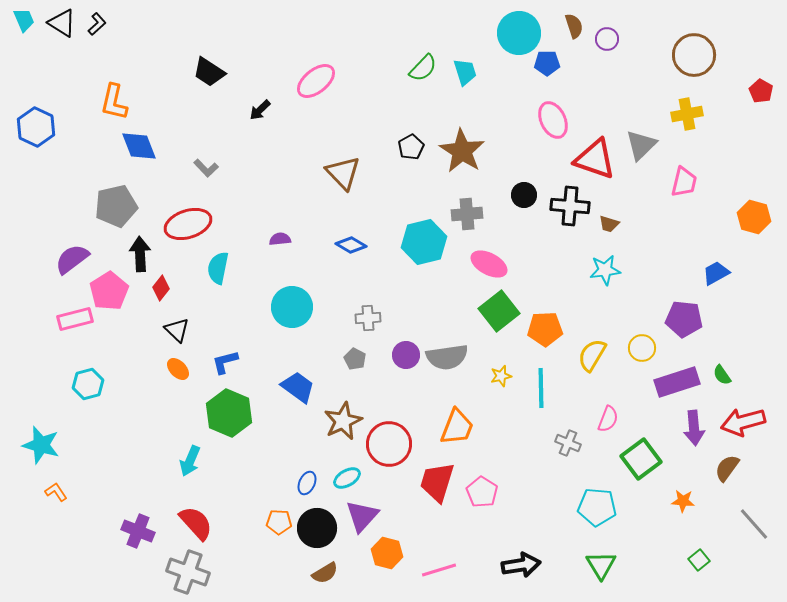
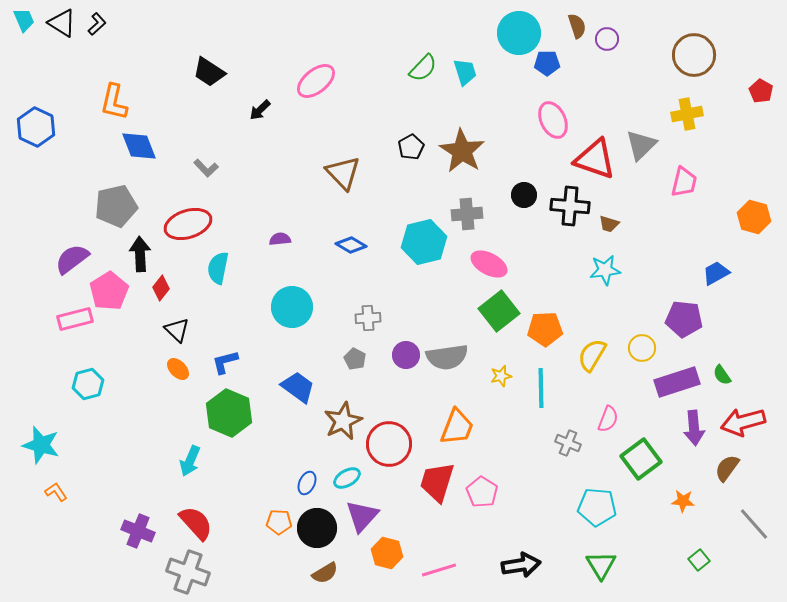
brown semicircle at (574, 26): moved 3 px right
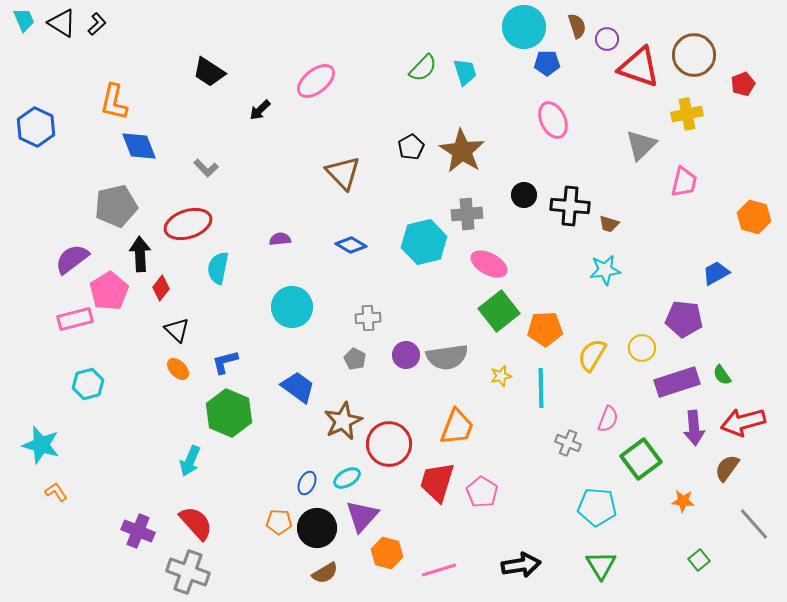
cyan circle at (519, 33): moved 5 px right, 6 px up
red pentagon at (761, 91): moved 18 px left, 7 px up; rotated 20 degrees clockwise
red triangle at (595, 159): moved 44 px right, 92 px up
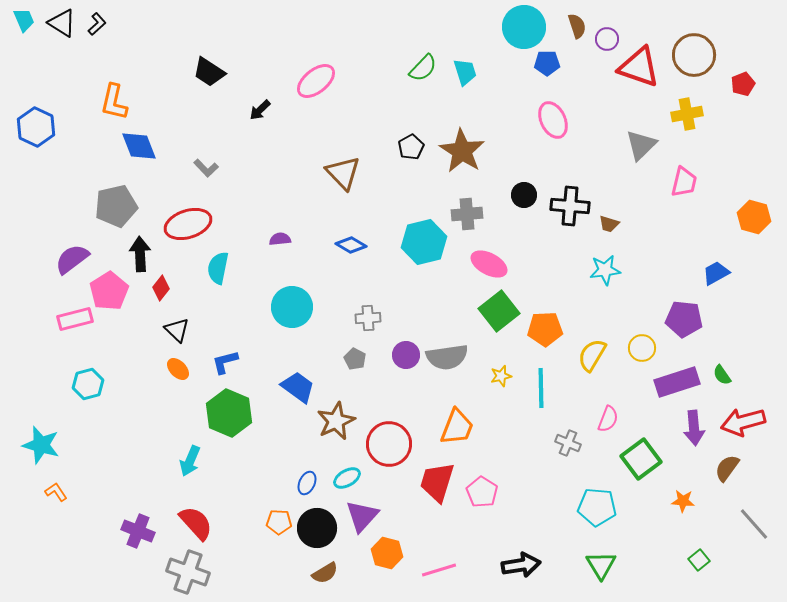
brown star at (343, 421): moved 7 px left
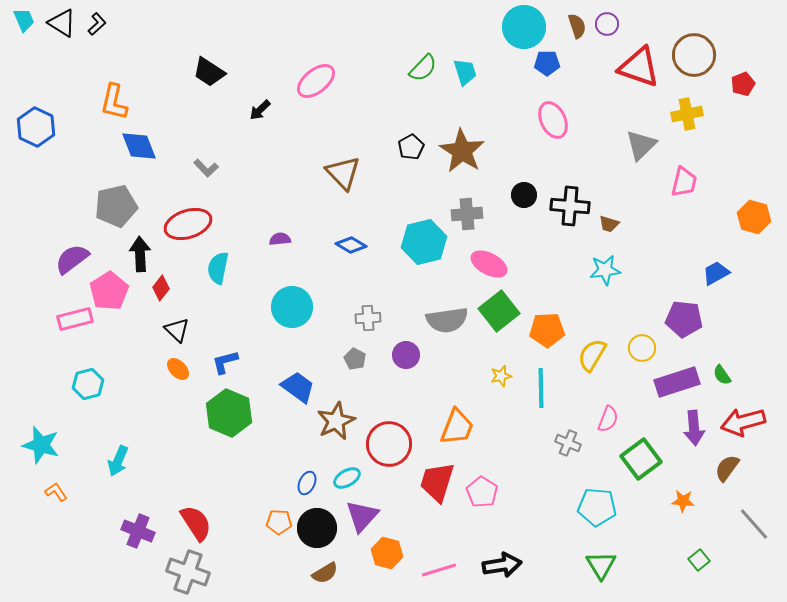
purple circle at (607, 39): moved 15 px up
orange pentagon at (545, 329): moved 2 px right, 1 px down
gray semicircle at (447, 357): moved 37 px up
cyan arrow at (190, 461): moved 72 px left
red semicircle at (196, 523): rotated 9 degrees clockwise
black arrow at (521, 565): moved 19 px left
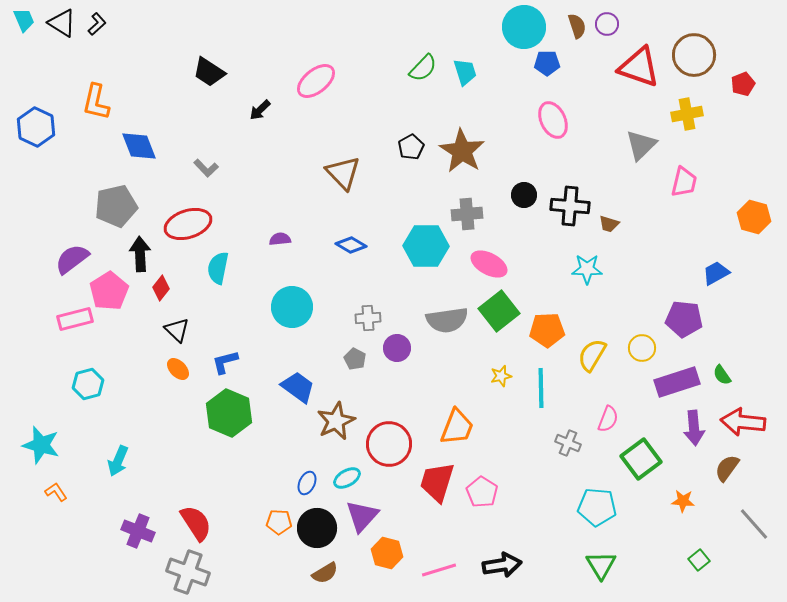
orange L-shape at (114, 102): moved 18 px left
cyan hexagon at (424, 242): moved 2 px right, 4 px down; rotated 15 degrees clockwise
cyan star at (605, 270): moved 18 px left, 1 px up; rotated 8 degrees clockwise
purple circle at (406, 355): moved 9 px left, 7 px up
red arrow at (743, 422): rotated 21 degrees clockwise
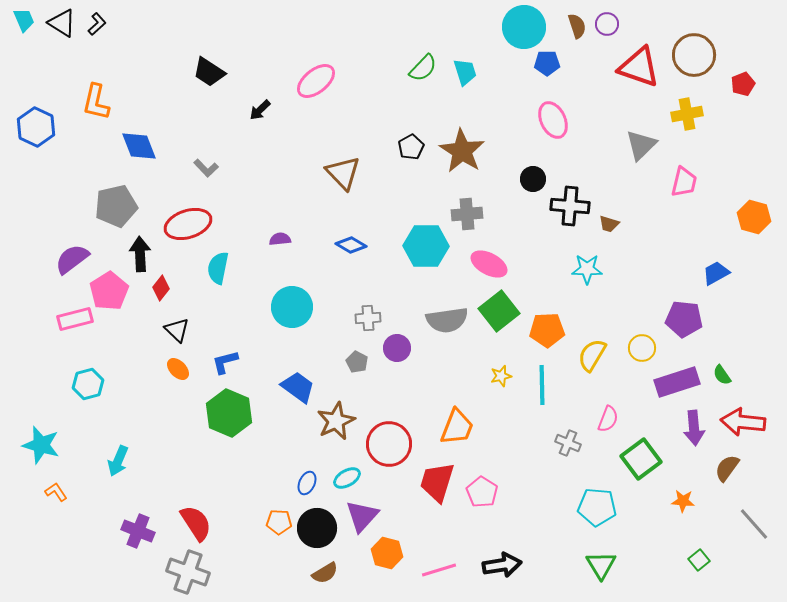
black circle at (524, 195): moved 9 px right, 16 px up
gray pentagon at (355, 359): moved 2 px right, 3 px down
cyan line at (541, 388): moved 1 px right, 3 px up
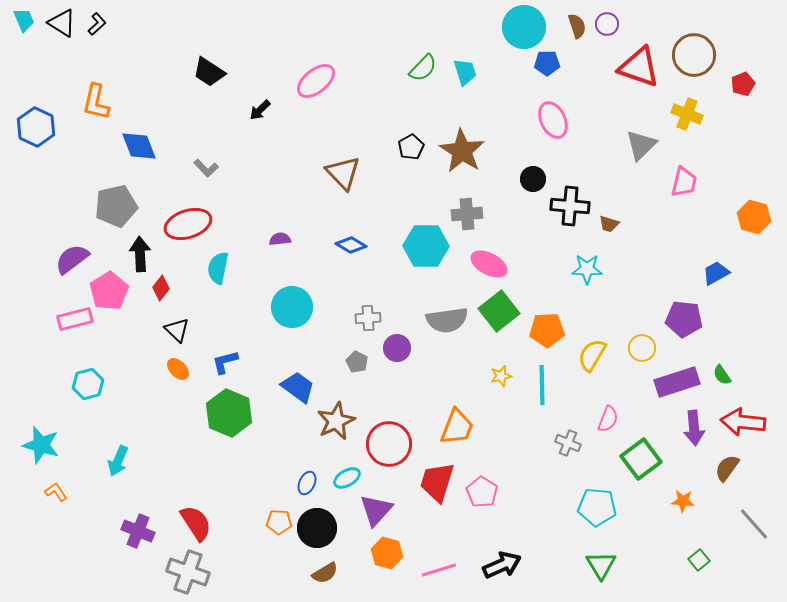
yellow cross at (687, 114): rotated 32 degrees clockwise
purple triangle at (362, 516): moved 14 px right, 6 px up
black arrow at (502, 565): rotated 15 degrees counterclockwise
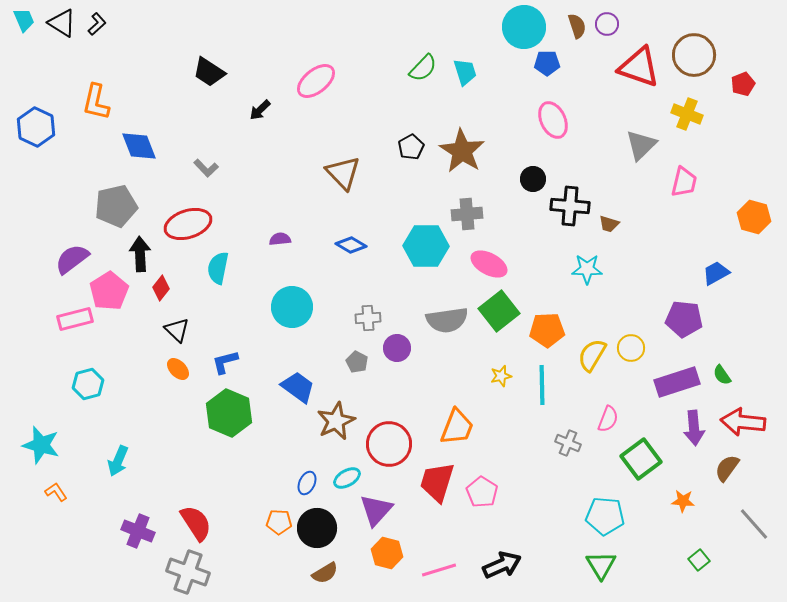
yellow circle at (642, 348): moved 11 px left
cyan pentagon at (597, 507): moved 8 px right, 9 px down
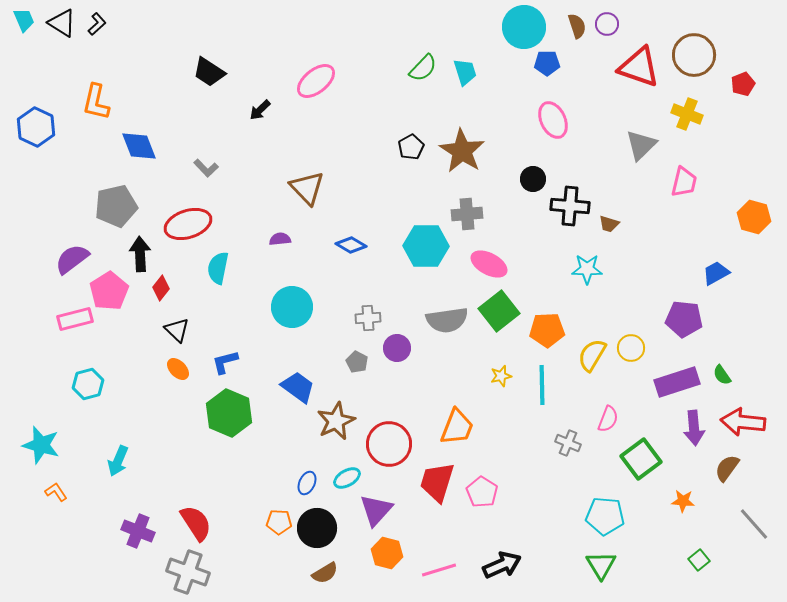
brown triangle at (343, 173): moved 36 px left, 15 px down
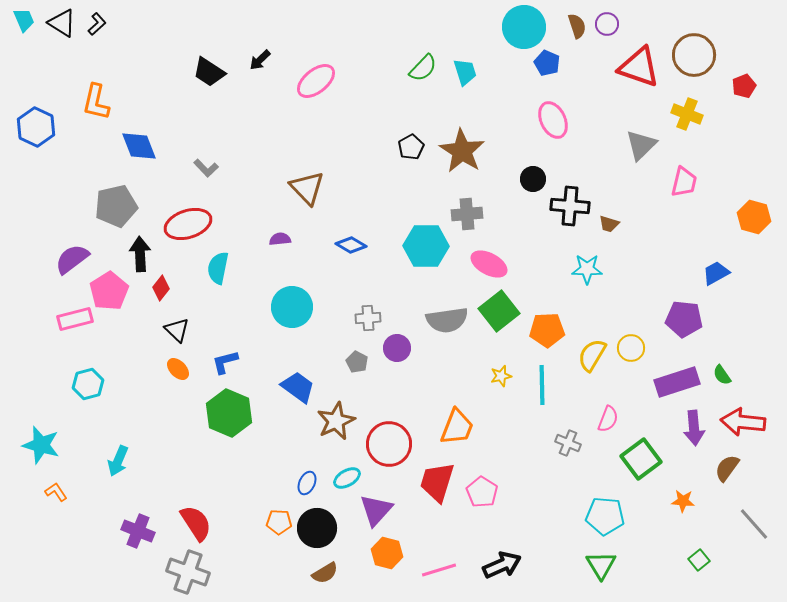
blue pentagon at (547, 63): rotated 25 degrees clockwise
red pentagon at (743, 84): moved 1 px right, 2 px down
black arrow at (260, 110): moved 50 px up
